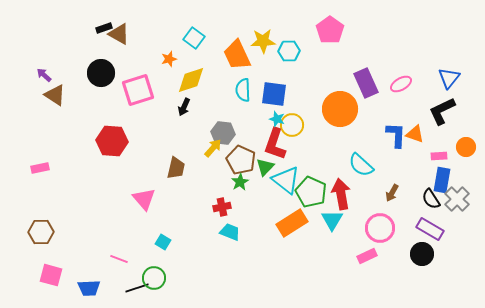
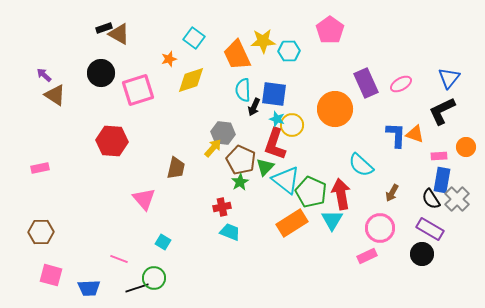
black arrow at (184, 107): moved 70 px right
orange circle at (340, 109): moved 5 px left
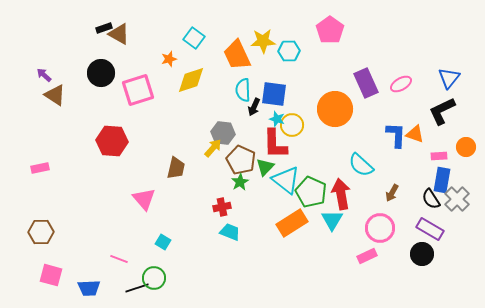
red L-shape at (275, 144): rotated 20 degrees counterclockwise
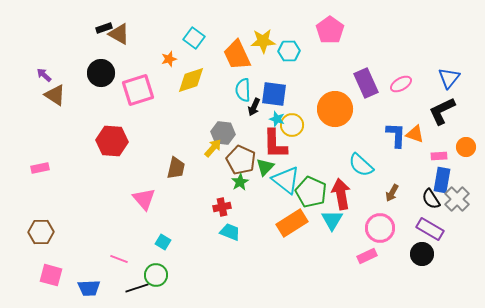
green circle at (154, 278): moved 2 px right, 3 px up
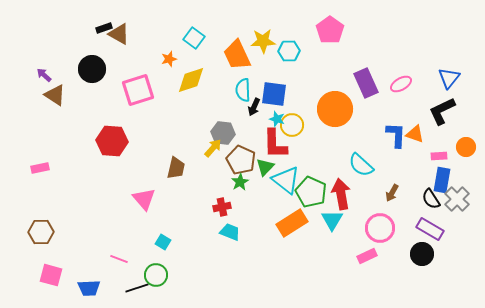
black circle at (101, 73): moved 9 px left, 4 px up
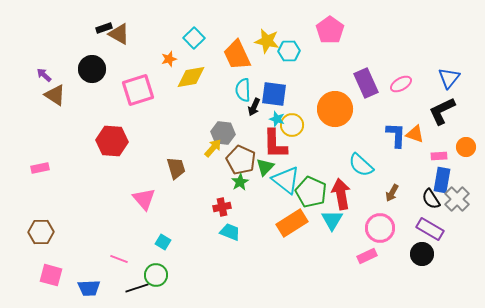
cyan square at (194, 38): rotated 10 degrees clockwise
yellow star at (263, 41): moved 4 px right; rotated 15 degrees clockwise
yellow diamond at (191, 80): moved 3 px up; rotated 8 degrees clockwise
brown trapezoid at (176, 168): rotated 30 degrees counterclockwise
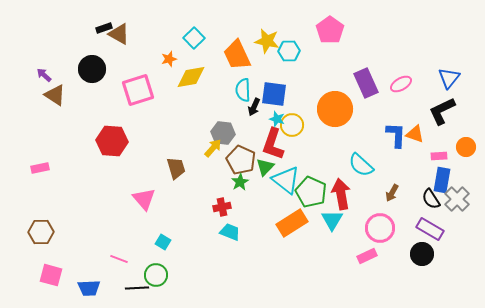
red L-shape at (275, 144): moved 2 px left; rotated 20 degrees clockwise
black line at (137, 288): rotated 15 degrees clockwise
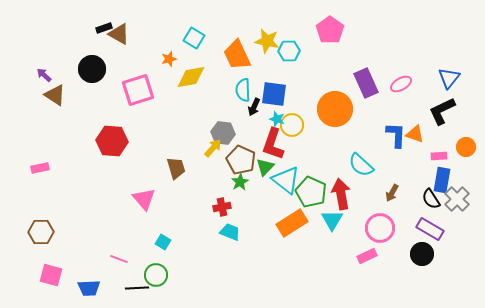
cyan square at (194, 38): rotated 15 degrees counterclockwise
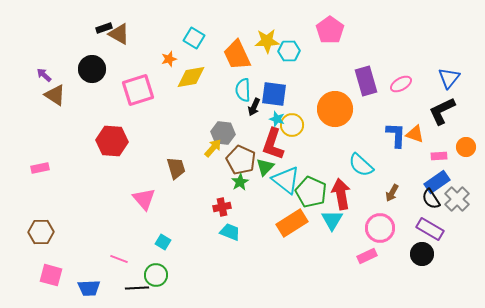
yellow star at (267, 41): rotated 15 degrees counterclockwise
purple rectangle at (366, 83): moved 2 px up; rotated 8 degrees clockwise
blue rectangle at (442, 180): moved 5 px left, 2 px down; rotated 45 degrees clockwise
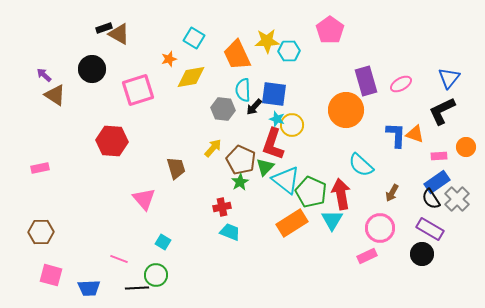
black arrow at (254, 107): rotated 18 degrees clockwise
orange circle at (335, 109): moved 11 px right, 1 px down
gray hexagon at (223, 133): moved 24 px up
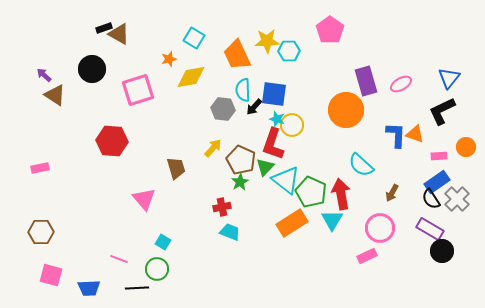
black circle at (422, 254): moved 20 px right, 3 px up
green circle at (156, 275): moved 1 px right, 6 px up
